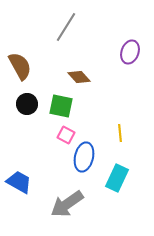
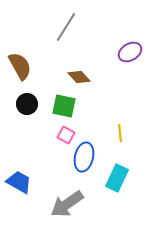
purple ellipse: rotated 40 degrees clockwise
green square: moved 3 px right
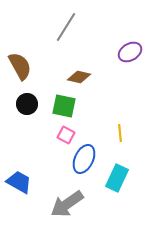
brown diamond: rotated 35 degrees counterclockwise
blue ellipse: moved 2 px down; rotated 12 degrees clockwise
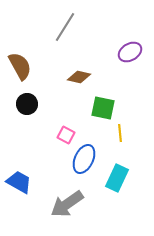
gray line: moved 1 px left
green square: moved 39 px right, 2 px down
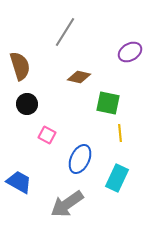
gray line: moved 5 px down
brown semicircle: rotated 12 degrees clockwise
green square: moved 5 px right, 5 px up
pink square: moved 19 px left
blue ellipse: moved 4 px left
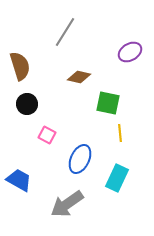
blue trapezoid: moved 2 px up
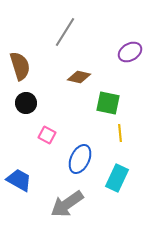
black circle: moved 1 px left, 1 px up
